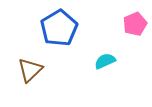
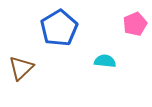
cyan semicircle: rotated 30 degrees clockwise
brown triangle: moved 9 px left, 2 px up
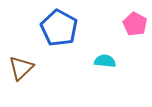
pink pentagon: rotated 20 degrees counterclockwise
blue pentagon: rotated 12 degrees counterclockwise
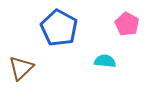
pink pentagon: moved 8 px left
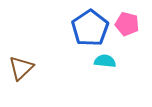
pink pentagon: rotated 15 degrees counterclockwise
blue pentagon: moved 31 px right; rotated 9 degrees clockwise
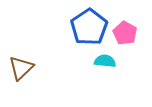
pink pentagon: moved 2 px left, 9 px down; rotated 15 degrees clockwise
blue pentagon: moved 1 px left, 1 px up
